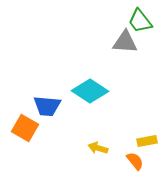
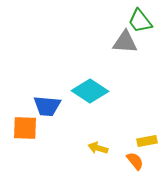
orange square: rotated 28 degrees counterclockwise
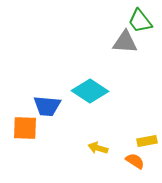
orange semicircle: rotated 18 degrees counterclockwise
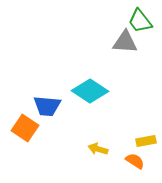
orange square: rotated 32 degrees clockwise
yellow rectangle: moved 1 px left
yellow arrow: moved 1 px down
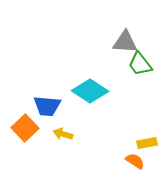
green trapezoid: moved 43 px down
orange square: rotated 12 degrees clockwise
yellow rectangle: moved 1 px right, 2 px down
yellow arrow: moved 35 px left, 15 px up
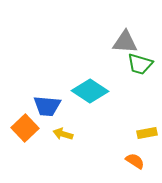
green trapezoid: rotated 36 degrees counterclockwise
yellow rectangle: moved 10 px up
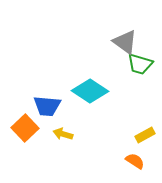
gray triangle: rotated 32 degrees clockwise
yellow rectangle: moved 2 px left, 2 px down; rotated 18 degrees counterclockwise
